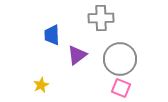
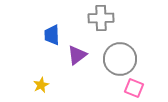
pink square: moved 13 px right
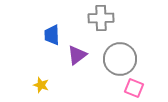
yellow star: rotated 28 degrees counterclockwise
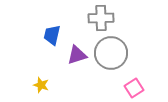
blue trapezoid: rotated 15 degrees clockwise
purple triangle: rotated 20 degrees clockwise
gray circle: moved 9 px left, 6 px up
pink square: rotated 36 degrees clockwise
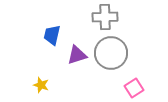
gray cross: moved 4 px right, 1 px up
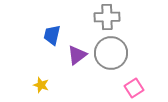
gray cross: moved 2 px right
purple triangle: rotated 20 degrees counterclockwise
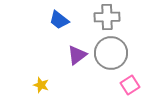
blue trapezoid: moved 7 px right, 15 px up; rotated 65 degrees counterclockwise
pink square: moved 4 px left, 3 px up
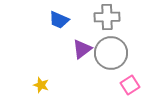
blue trapezoid: rotated 15 degrees counterclockwise
purple triangle: moved 5 px right, 6 px up
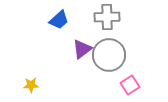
blue trapezoid: rotated 65 degrees counterclockwise
gray circle: moved 2 px left, 2 px down
yellow star: moved 10 px left; rotated 21 degrees counterclockwise
